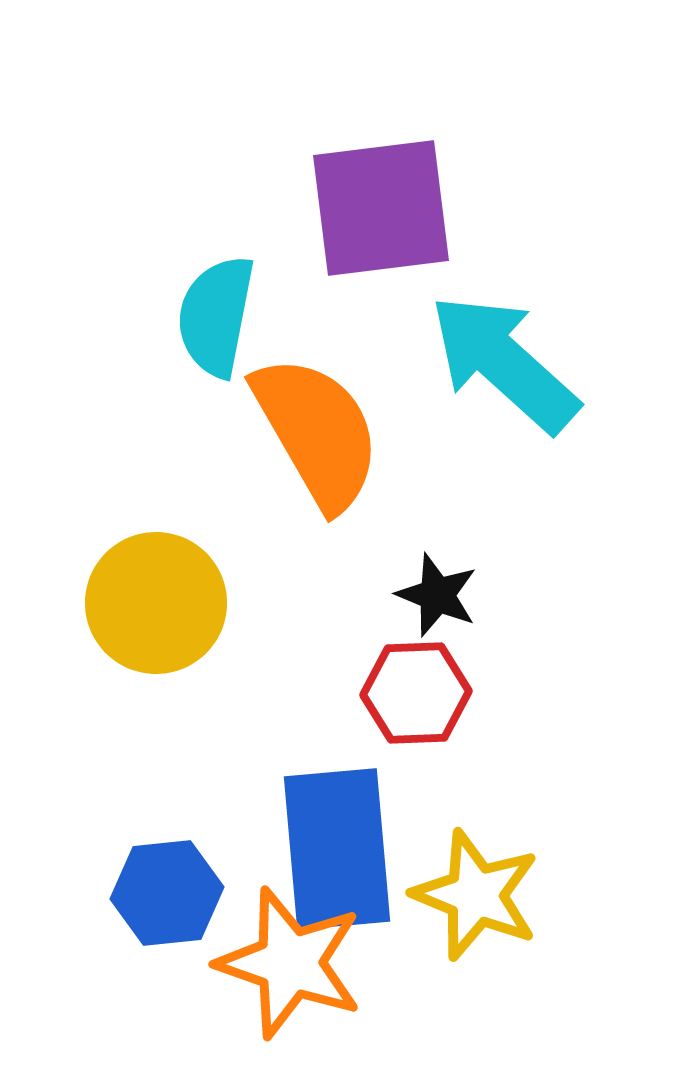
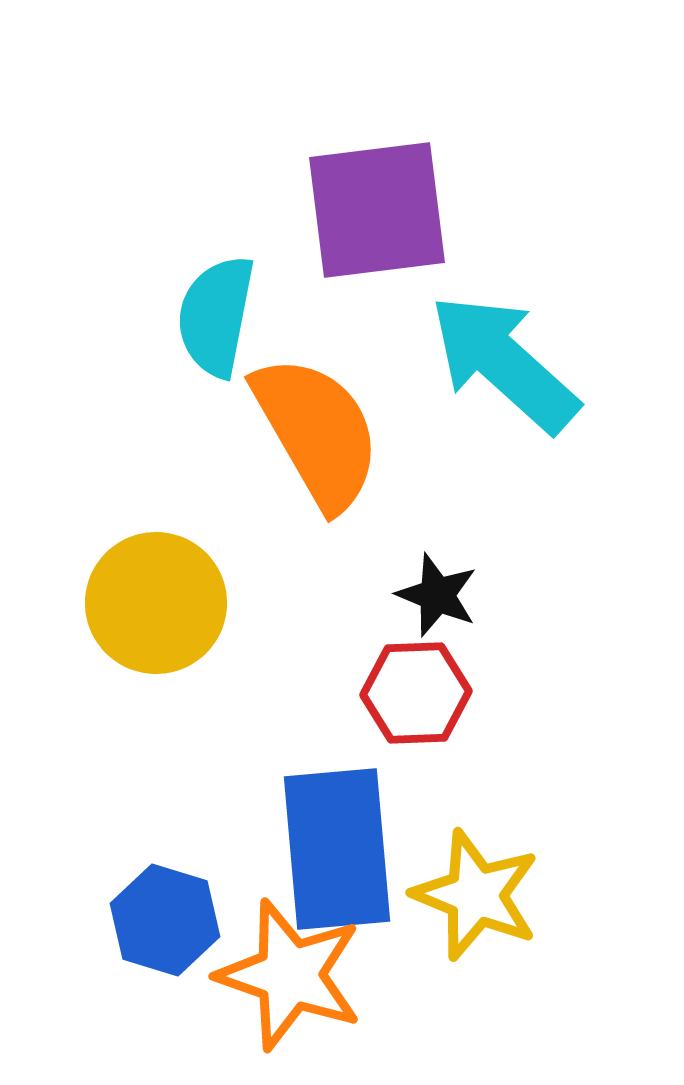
purple square: moved 4 px left, 2 px down
blue hexagon: moved 2 px left, 27 px down; rotated 23 degrees clockwise
orange star: moved 12 px down
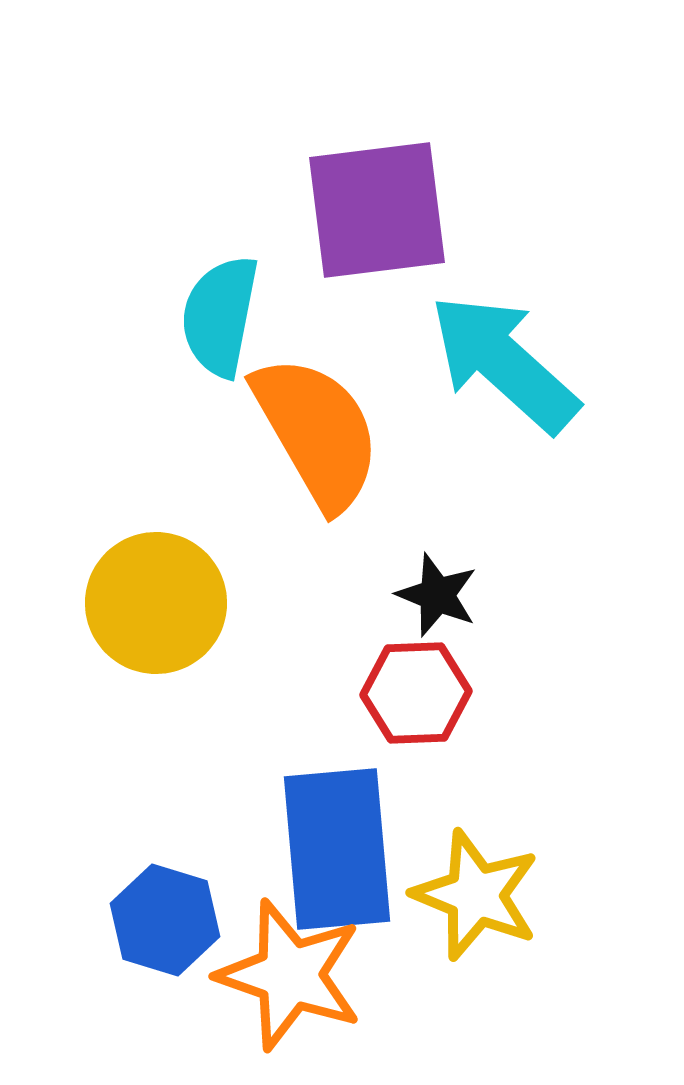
cyan semicircle: moved 4 px right
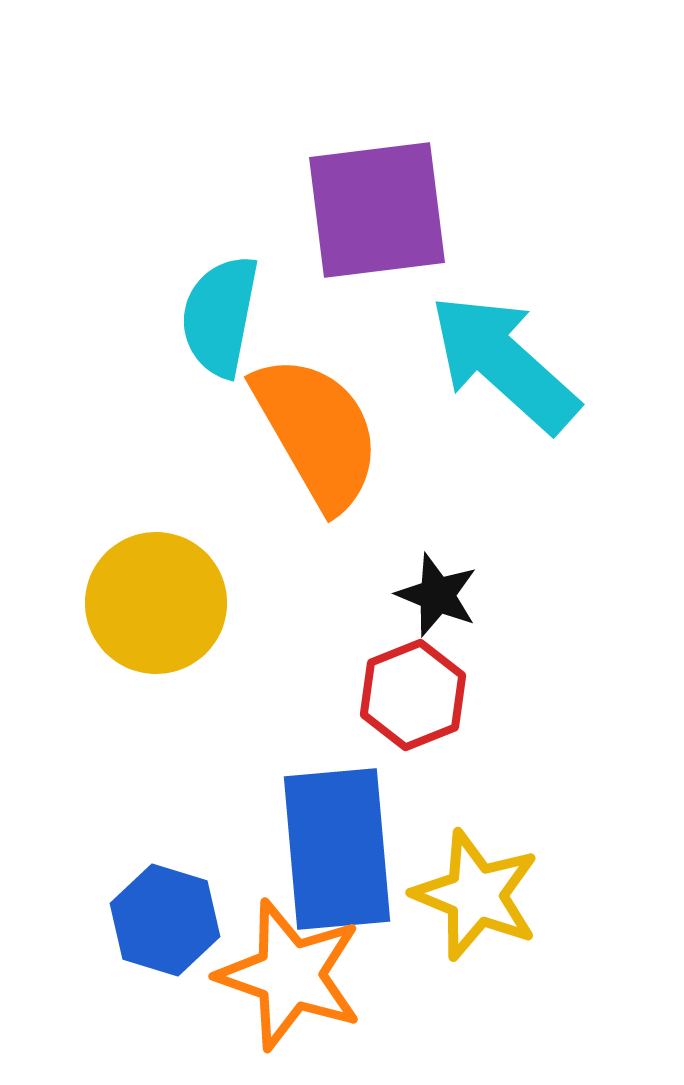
red hexagon: moved 3 px left, 2 px down; rotated 20 degrees counterclockwise
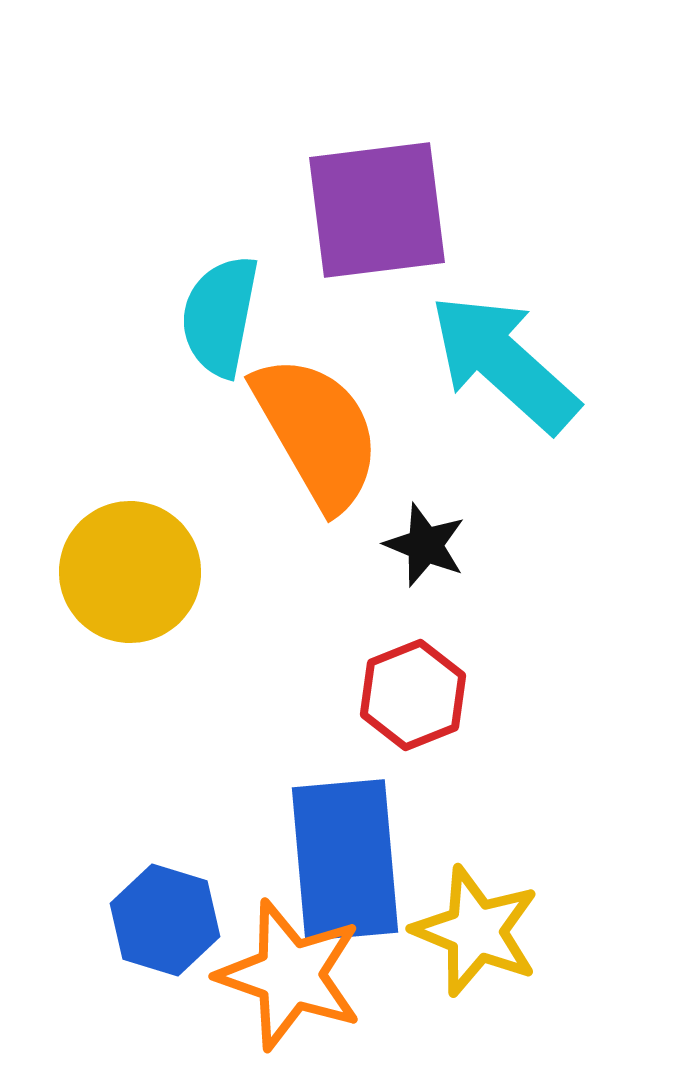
black star: moved 12 px left, 50 px up
yellow circle: moved 26 px left, 31 px up
blue rectangle: moved 8 px right, 11 px down
yellow star: moved 36 px down
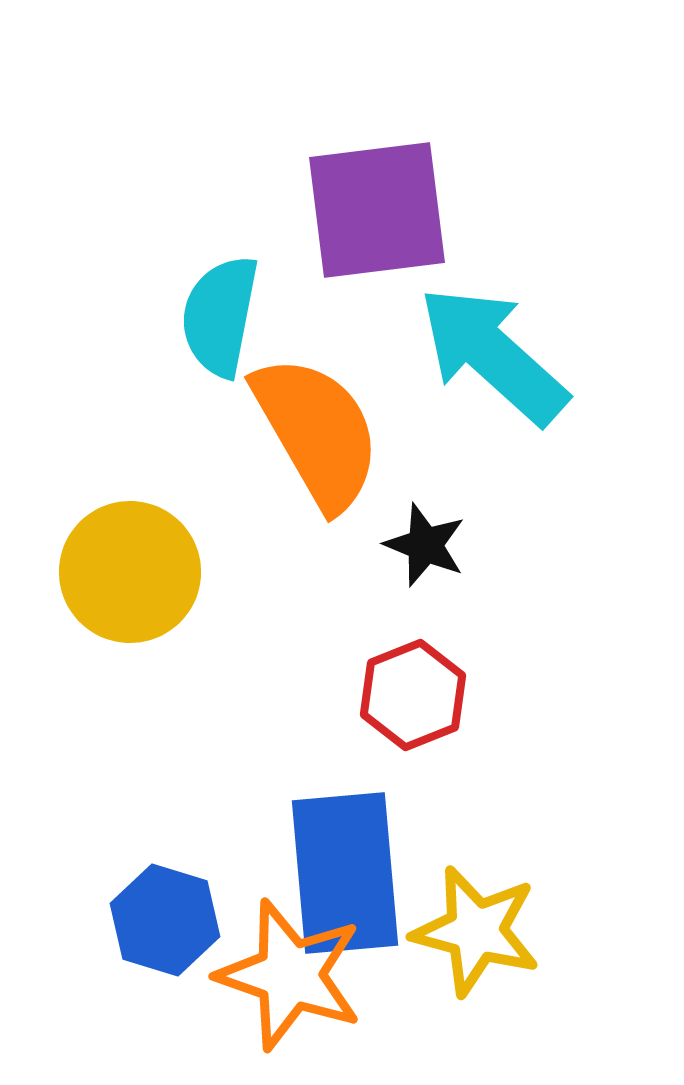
cyan arrow: moved 11 px left, 8 px up
blue rectangle: moved 13 px down
yellow star: rotated 7 degrees counterclockwise
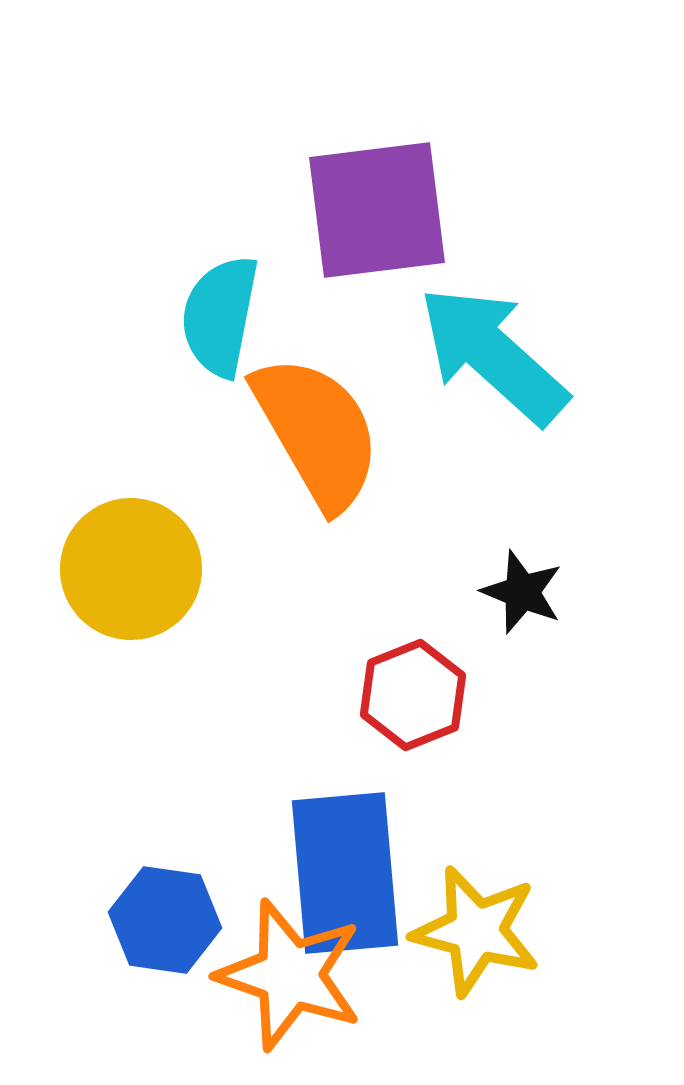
black star: moved 97 px right, 47 px down
yellow circle: moved 1 px right, 3 px up
blue hexagon: rotated 9 degrees counterclockwise
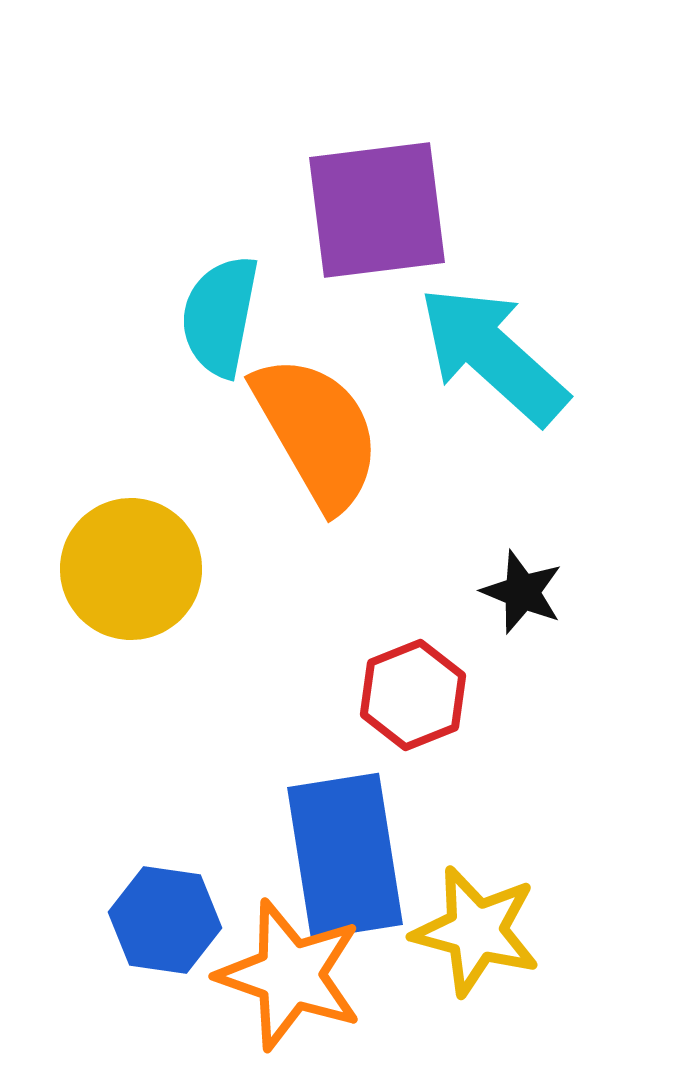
blue rectangle: moved 17 px up; rotated 4 degrees counterclockwise
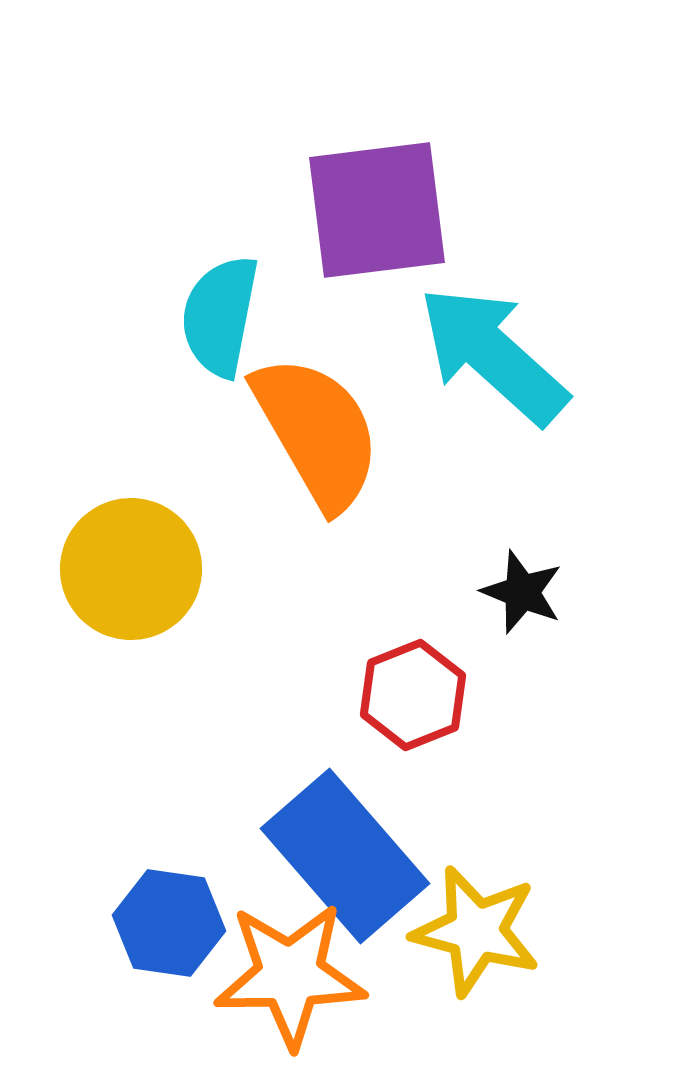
blue rectangle: rotated 32 degrees counterclockwise
blue hexagon: moved 4 px right, 3 px down
orange star: rotated 20 degrees counterclockwise
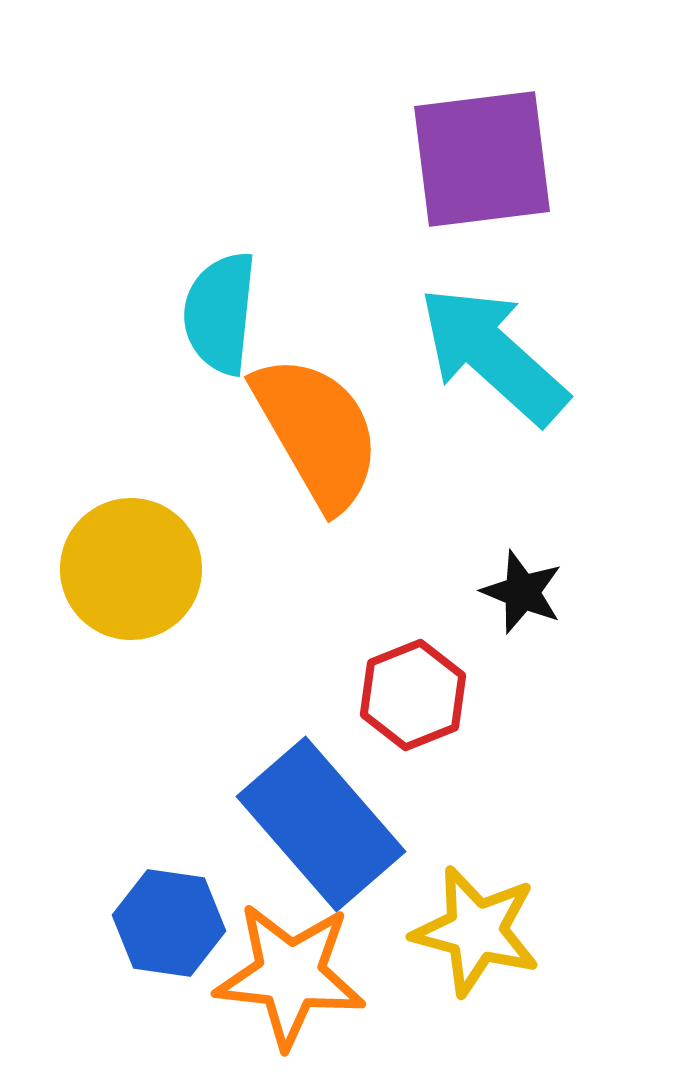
purple square: moved 105 px right, 51 px up
cyan semicircle: moved 3 px up; rotated 5 degrees counterclockwise
blue rectangle: moved 24 px left, 32 px up
orange star: rotated 7 degrees clockwise
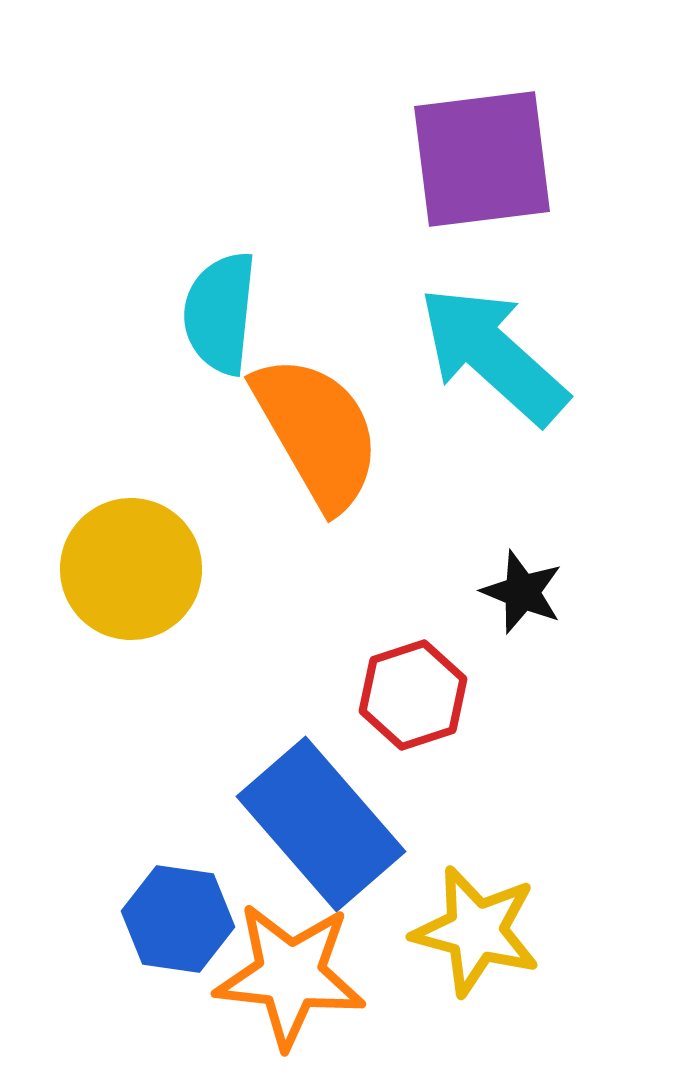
red hexagon: rotated 4 degrees clockwise
blue hexagon: moved 9 px right, 4 px up
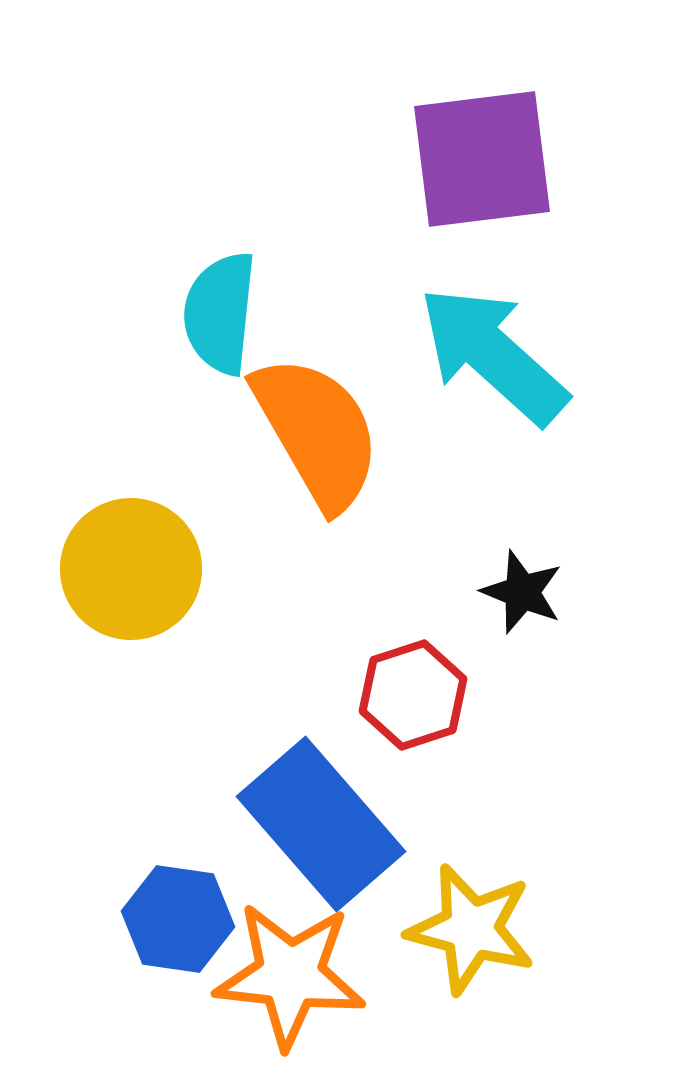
yellow star: moved 5 px left, 2 px up
